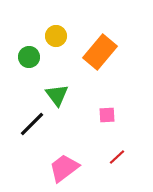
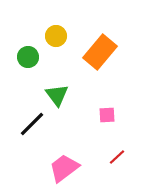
green circle: moved 1 px left
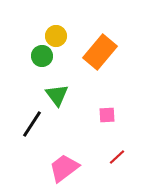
green circle: moved 14 px right, 1 px up
black line: rotated 12 degrees counterclockwise
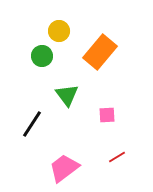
yellow circle: moved 3 px right, 5 px up
green triangle: moved 10 px right
red line: rotated 12 degrees clockwise
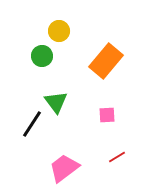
orange rectangle: moved 6 px right, 9 px down
green triangle: moved 11 px left, 7 px down
